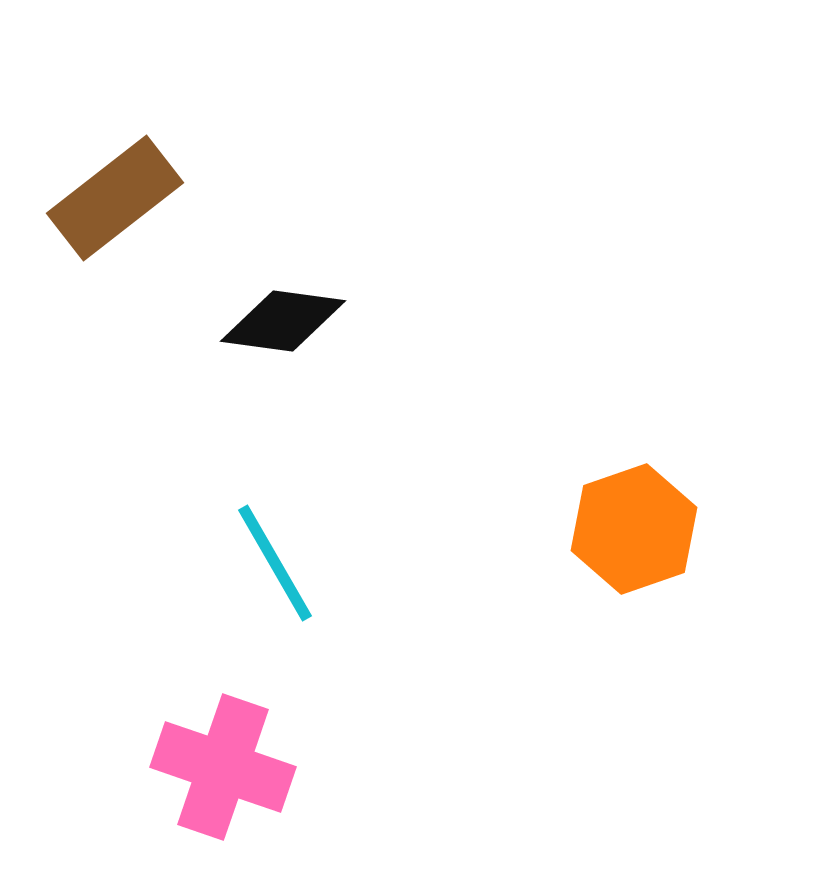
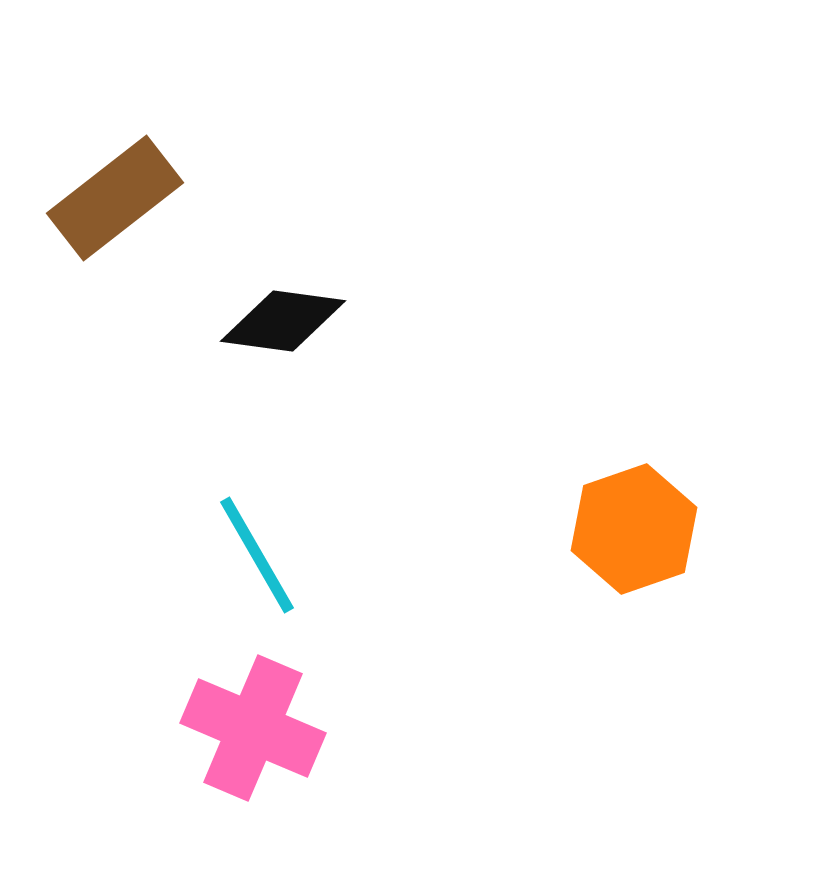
cyan line: moved 18 px left, 8 px up
pink cross: moved 30 px right, 39 px up; rotated 4 degrees clockwise
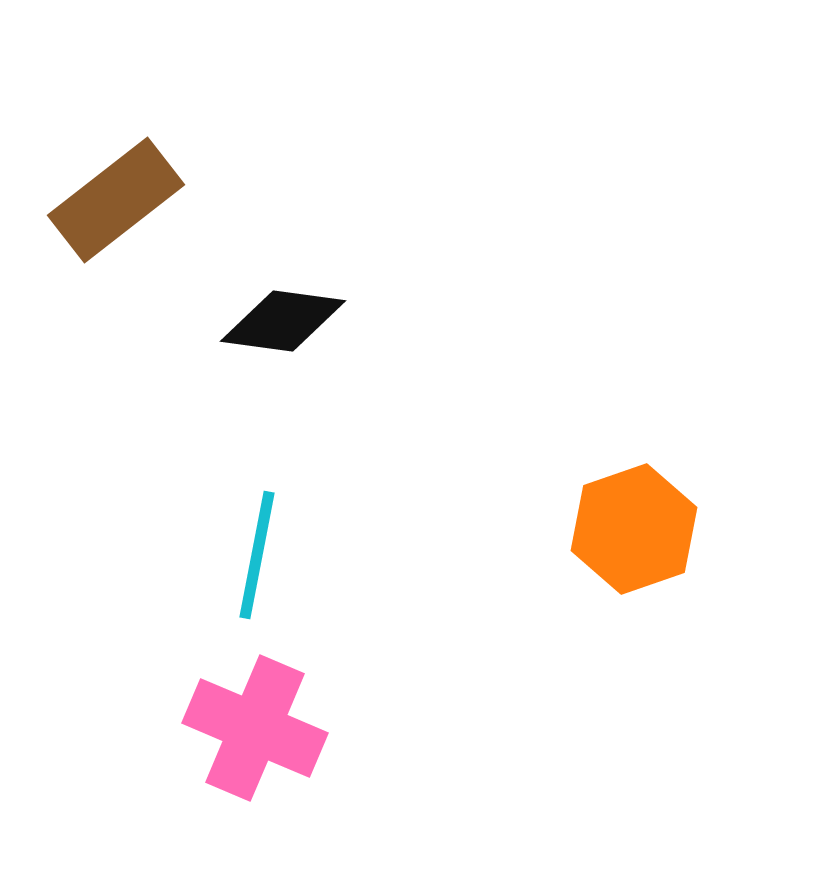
brown rectangle: moved 1 px right, 2 px down
cyan line: rotated 41 degrees clockwise
pink cross: moved 2 px right
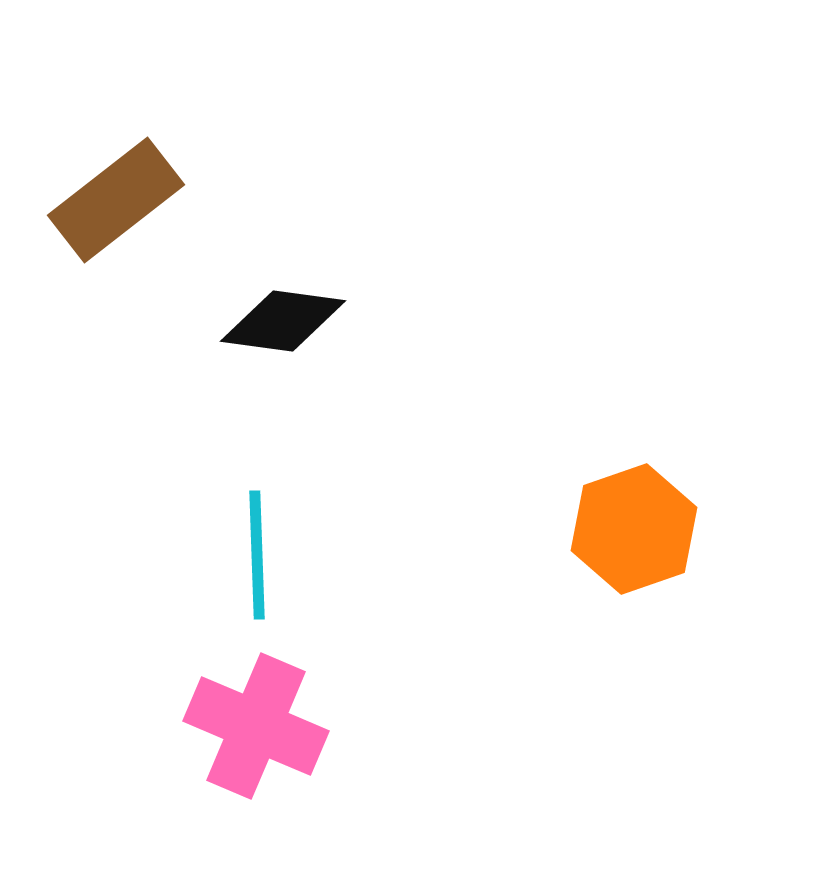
cyan line: rotated 13 degrees counterclockwise
pink cross: moved 1 px right, 2 px up
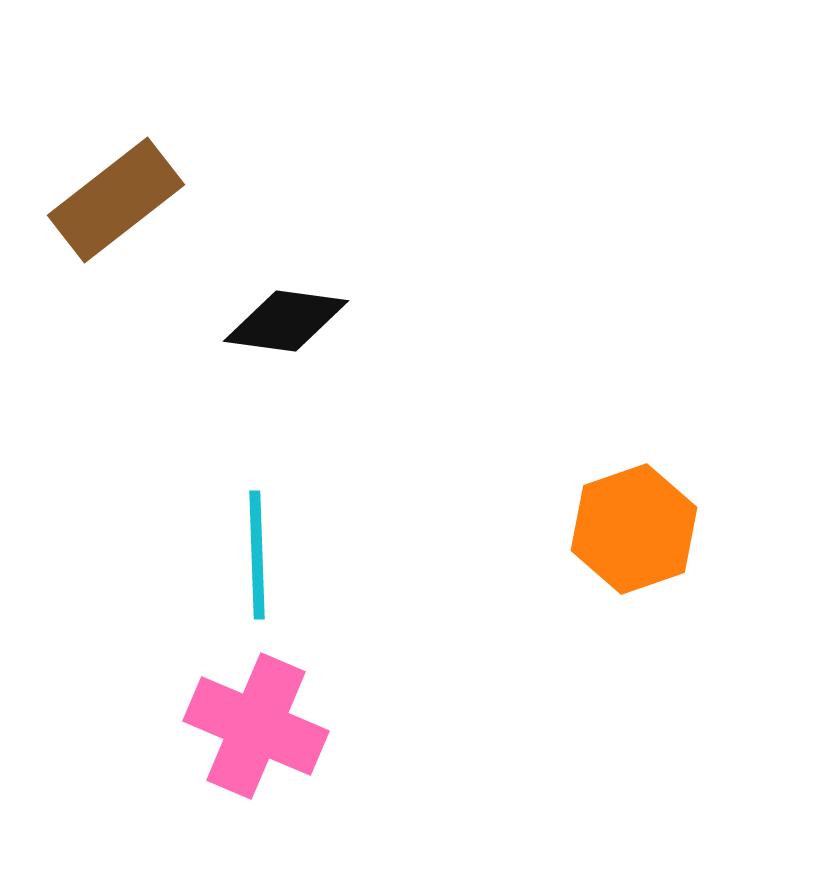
black diamond: moved 3 px right
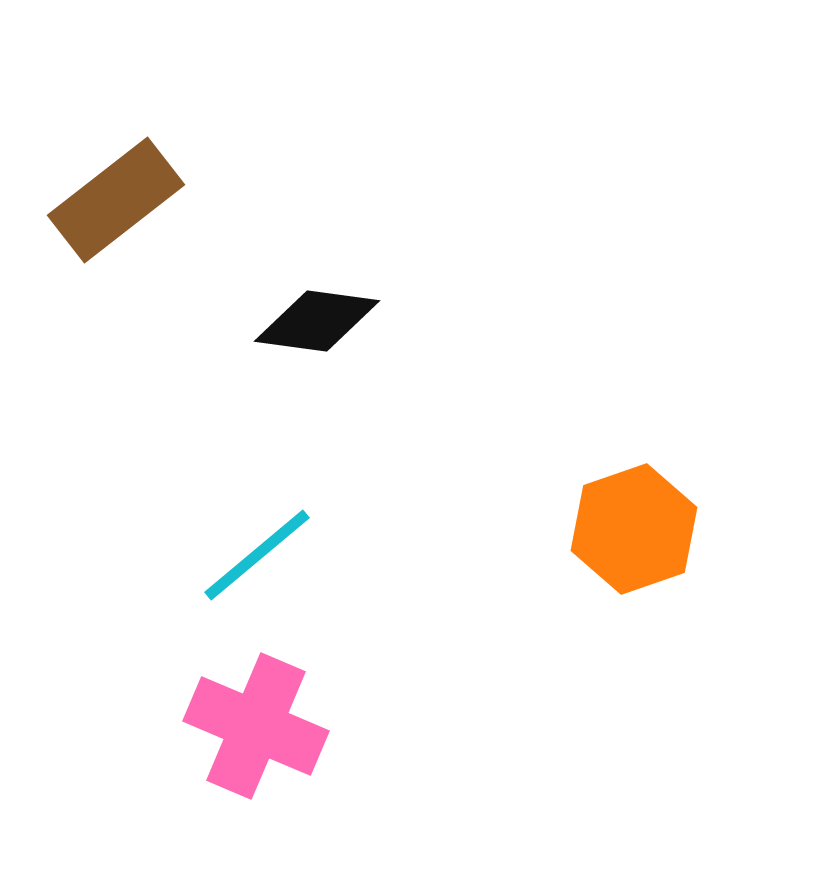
black diamond: moved 31 px right
cyan line: rotated 52 degrees clockwise
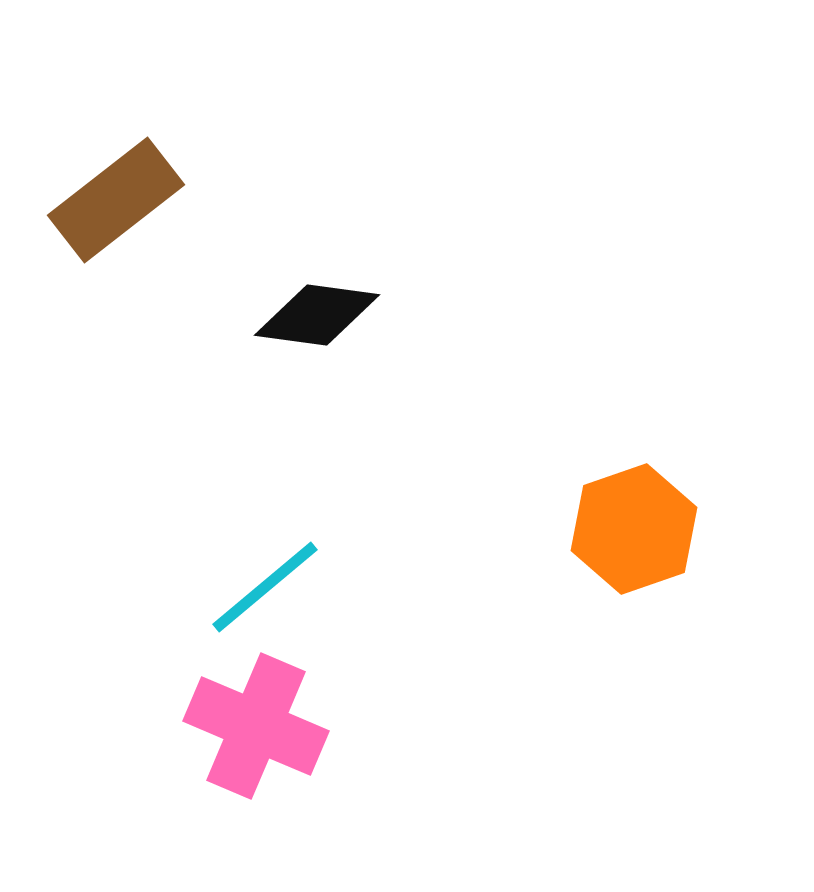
black diamond: moved 6 px up
cyan line: moved 8 px right, 32 px down
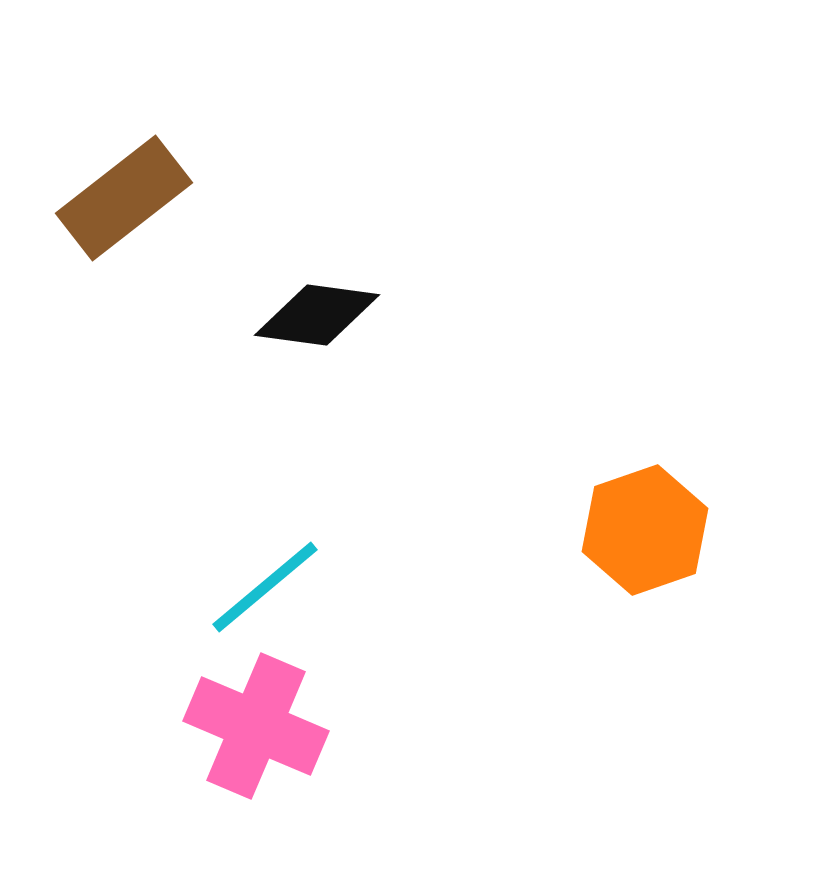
brown rectangle: moved 8 px right, 2 px up
orange hexagon: moved 11 px right, 1 px down
